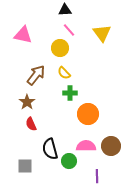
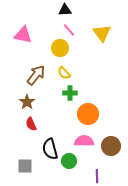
pink semicircle: moved 2 px left, 5 px up
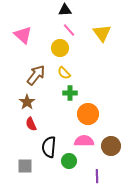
pink triangle: rotated 30 degrees clockwise
black semicircle: moved 1 px left, 2 px up; rotated 20 degrees clockwise
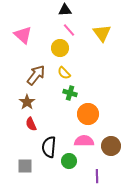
green cross: rotated 16 degrees clockwise
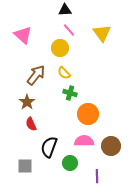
black semicircle: rotated 15 degrees clockwise
green circle: moved 1 px right, 2 px down
